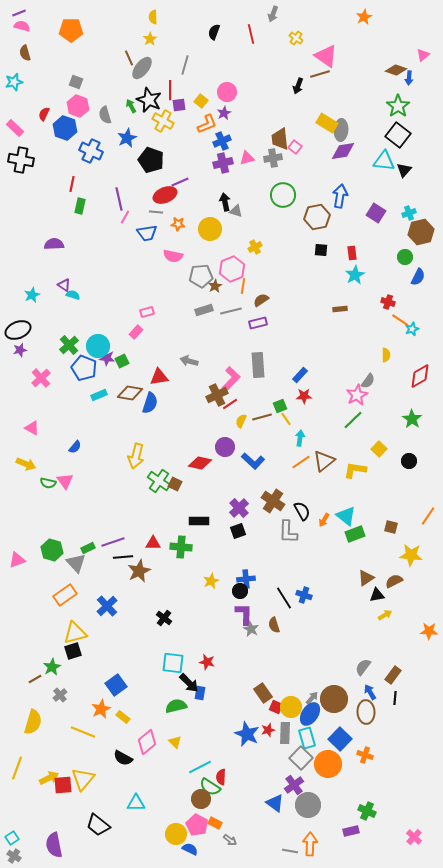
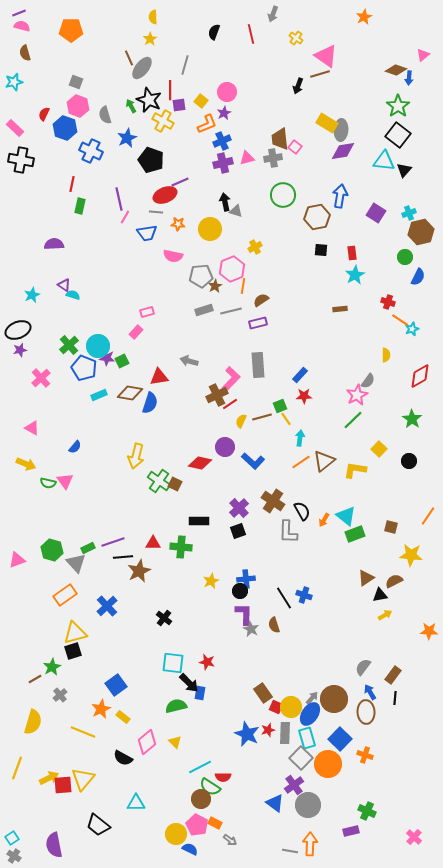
black triangle at (377, 595): moved 3 px right
red semicircle at (221, 777): moved 2 px right; rotated 91 degrees counterclockwise
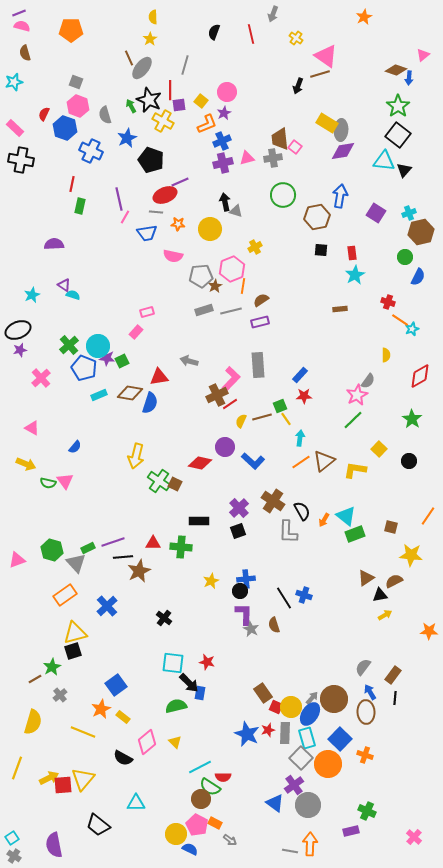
purple rectangle at (258, 323): moved 2 px right, 1 px up
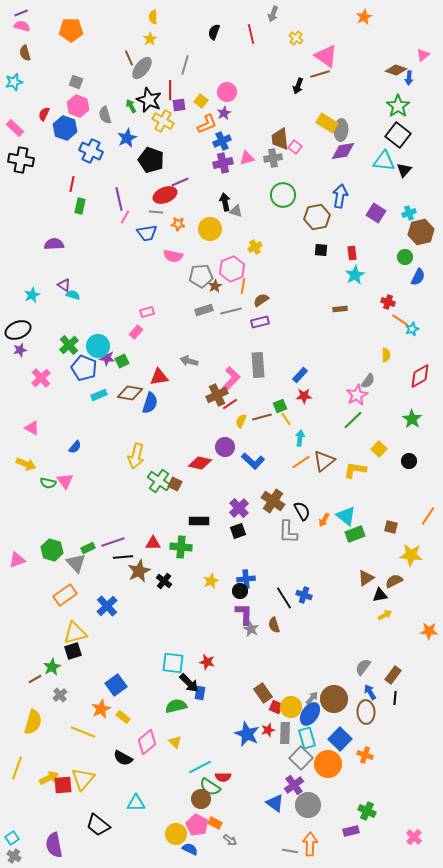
purple line at (19, 13): moved 2 px right
black cross at (164, 618): moved 37 px up
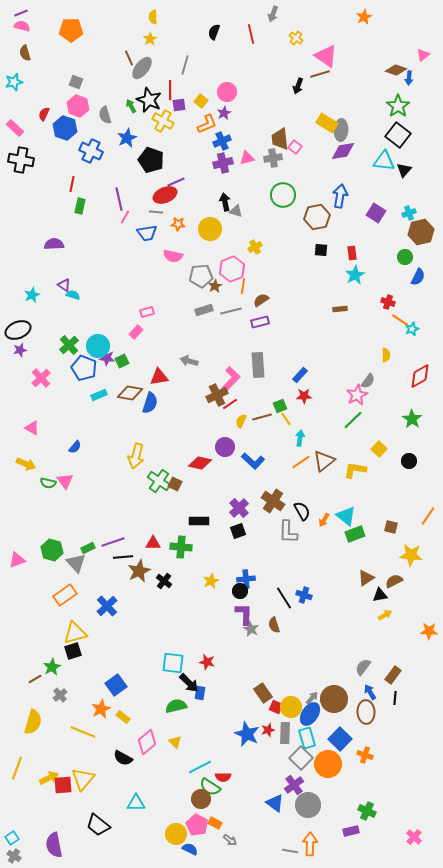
purple line at (180, 182): moved 4 px left
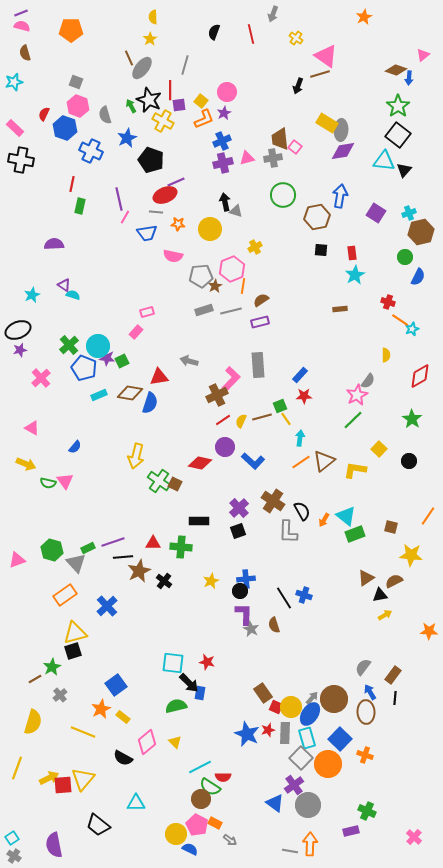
orange L-shape at (207, 124): moved 3 px left, 5 px up
red line at (230, 404): moved 7 px left, 16 px down
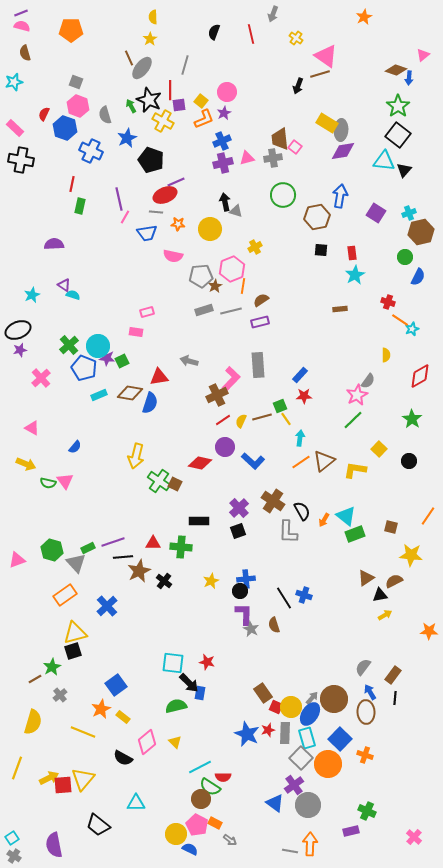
pink rectangle at (136, 332): rotated 56 degrees clockwise
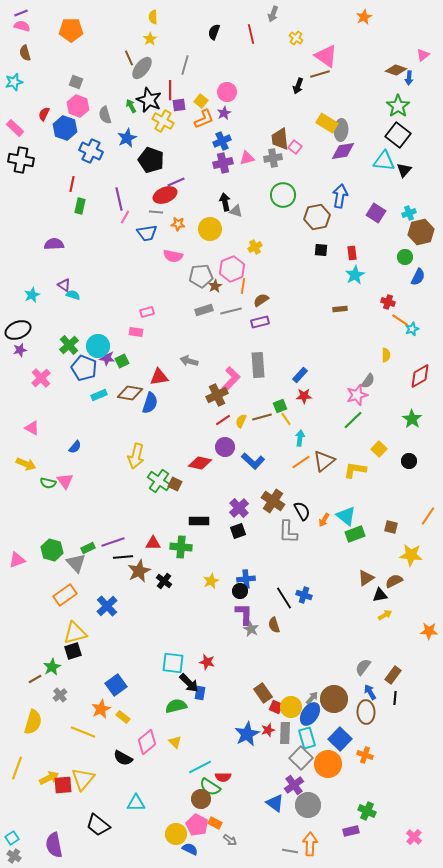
pink star at (357, 395): rotated 10 degrees clockwise
blue star at (247, 734): rotated 20 degrees clockwise
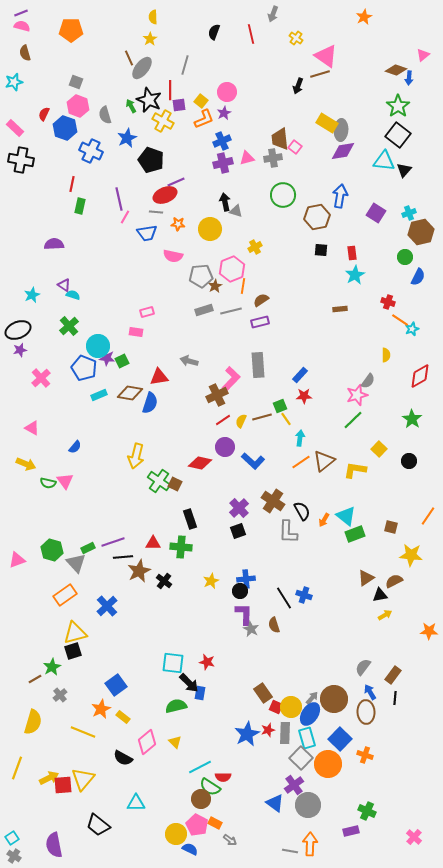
green cross at (69, 345): moved 19 px up
black rectangle at (199, 521): moved 9 px left, 2 px up; rotated 72 degrees clockwise
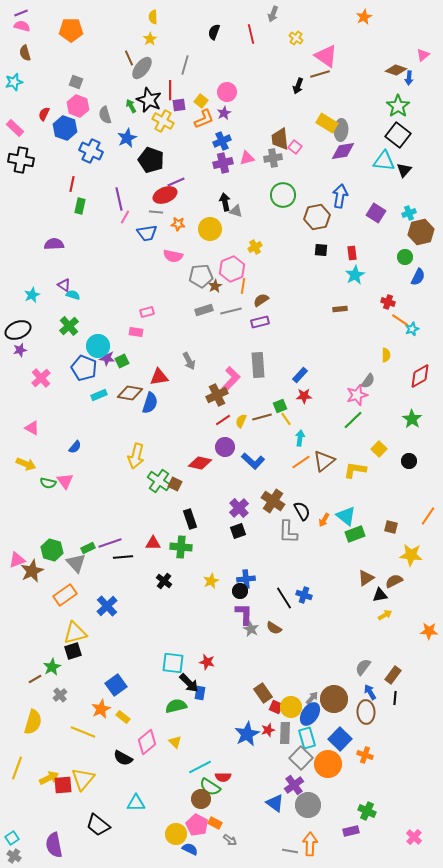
gray arrow at (189, 361): rotated 132 degrees counterclockwise
purple line at (113, 542): moved 3 px left, 1 px down
brown star at (139, 571): moved 107 px left
brown semicircle at (274, 625): moved 3 px down; rotated 42 degrees counterclockwise
